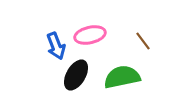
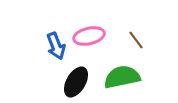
pink ellipse: moved 1 px left, 1 px down
brown line: moved 7 px left, 1 px up
black ellipse: moved 7 px down
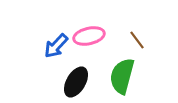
brown line: moved 1 px right
blue arrow: rotated 64 degrees clockwise
green semicircle: moved 1 px up; rotated 63 degrees counterclockwise
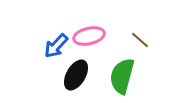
brown line: moved 3 px right; rotated 12 degrees counterclockwise
black ellipse: moved 7 px up
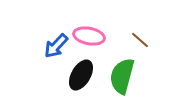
pink ellipse: rotated 24 degrees clockwise
black ellipse: moved 5 px right
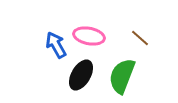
brown line: moved 2 px up
blue arrow: moved 1 px up; rotated 108 degrees clockwise
green semicircle: rotated 6 degrees clockwise
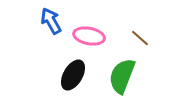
blue arrow: moved 5 px left, 24 px up
black ellipse: moved 8 px left
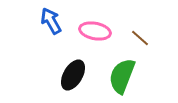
pink ellipse: moved 6 px right, 5 px up
